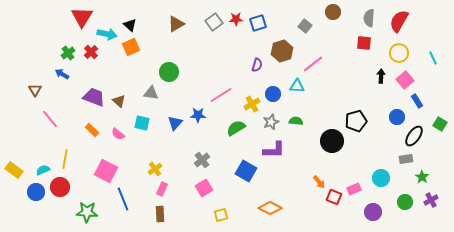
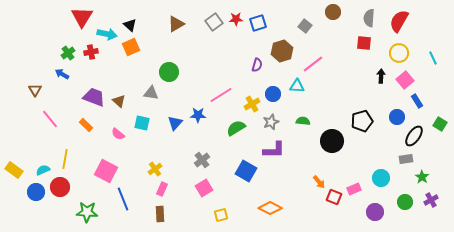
red cross at (91, 52): rotated 32 degrees clockwise
green semicircle at (296, 121): moved 7 px right
black pentagon at (356, 121): moved 6 px right
orange rectangle at (92, 130): moved 6 px left, 5 px up
purple circle at (373, 212): moved 2 px right
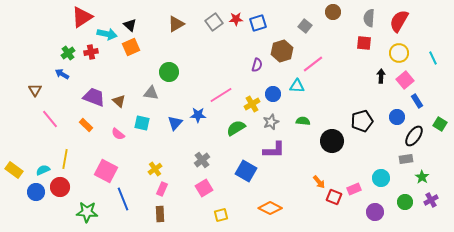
red triangle at (82, 17): rotated 25 degrees clockwise
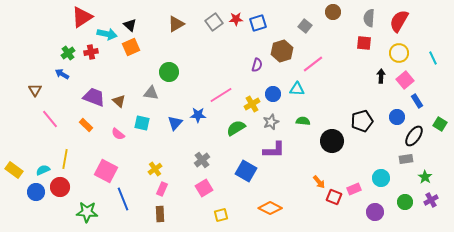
cyan triangle at (297, 86): moved 3 px down
green star at (422, 177): moved 3 px right
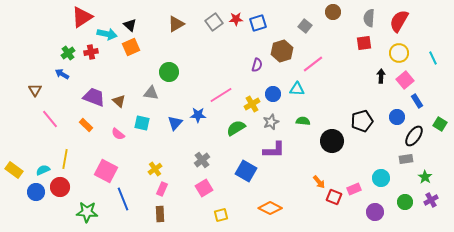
red square at (364, 43): rotated 14 degrees counterclockwise
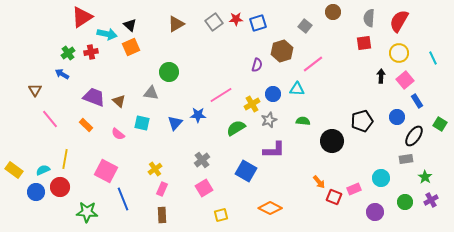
gray star at (271, 122): moved 2 px left, 2 px up
brown rectangle at (160, 214): moved 2 px right, 1 px down
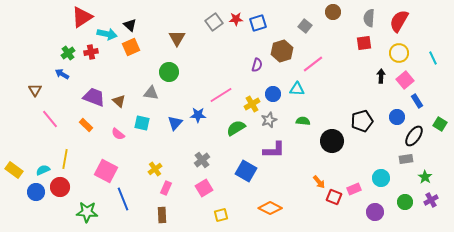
brown triangle at (176, 24): moved 1 px right, 14 px down; rotated 30 degrees counterclockwise
pink rectangle at (162, 189): moved 4 px right, 1 px up
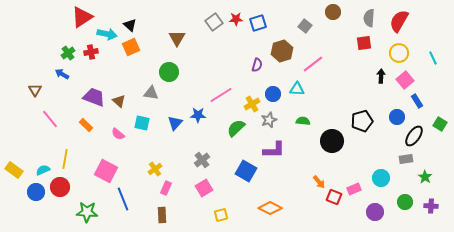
green semicircle at (236, 128): rotated 12 degrees counterclockwise
purple cross at (431, 200): moved 6 px down; rotated 32 degrees clockwise
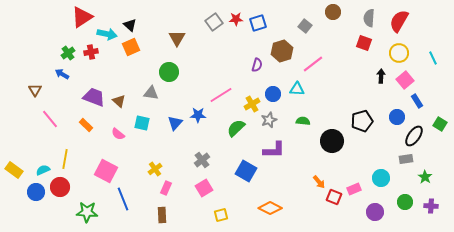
red square at (364, 43): rotated 28 degrees clockwise
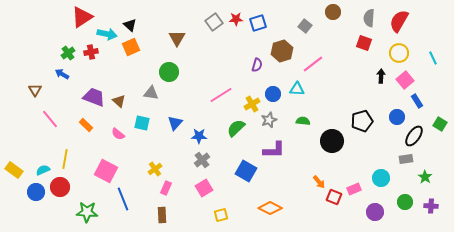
blue star at (198, 115): moved 1 px right, 21 px down
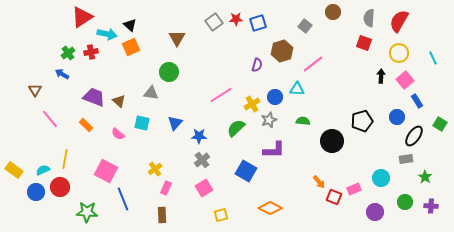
blue circle at (273, 94): moved 2 px right, 3 px down
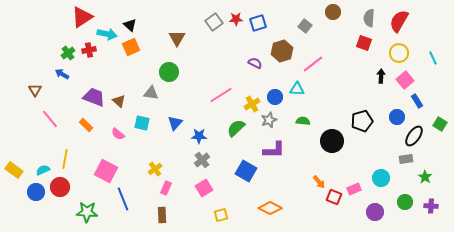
red cross at (91, 52): moved 2 px left, 2 px up
purple semicircle at (257, 65): moved 2 px left, 2 px up; rotated 80 degrees counterclockwise
